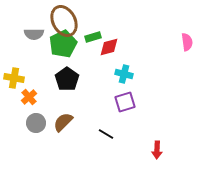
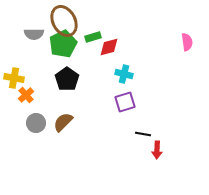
orange cross: moved 3 px left, 2 px up
black line: moved 37 px right; rotated 21 degrees counterclockwise
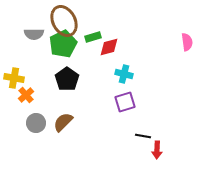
black line: moved 2 px down
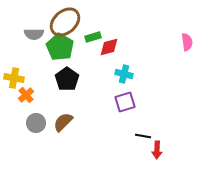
brown ellipse: moved 1 px right, 1 px down; rotated 76 degrees clockwise
green pentagon: moved 3 px left, 3 px down; rotated 16 degrees counterclockwise
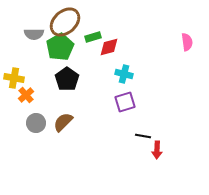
green pentagon: rotated 12 degrees clockwise
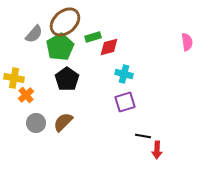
gray semicircle: rotated 48 degrees counterclockwise
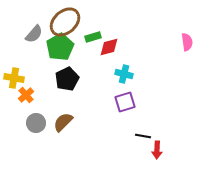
black pentagon: rotated 10 degrees clockwise
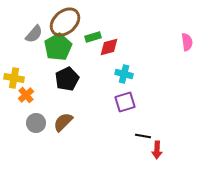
green pentagon: moved 2 px left
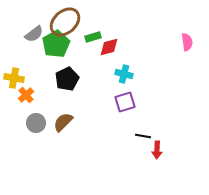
gray semicircle: rotated 12 degrees clockwise
green pentagon: moved 2 px left, 3 px up
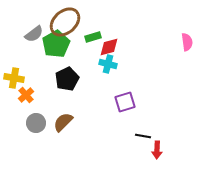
cyan cross: moved 16 px left, 10 px up
